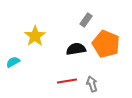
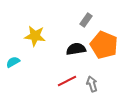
yellow star: rotated 30 degrees counterclockwise
orange pentagon: moved 2 px left, 1 px down
red line: rotated 18 degrees counterclockwise
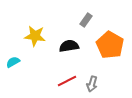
orange pentagon: moved 6 px right; rotated 8 degrees clockwise
black semicircle: moved 7 px left, 3 px up
gray arrow: rotated 147 degrees counterclockwise
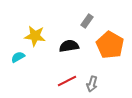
gray rectangle: moved 1 px right, 1 px down
cyan semicircle: moved 5 px right, 5 px up
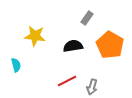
gray rectangle: moved 3 px up
black semicircle: moved 4 px right
cyan semicircle: moved 2 px left, 8 px down; rotated 104 degrees clockwise
gray arrow: moved 3 px down
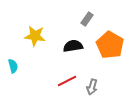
gray rectangle: moved 1 px down
cyan semicircle: moved 3 px left, 1 px down
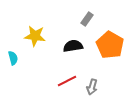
cyan semicircle: moved 8 px up
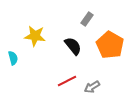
black semicircle: rotated 60 degrees clockwise
gray arrow: rotated 42 degrees clockwise
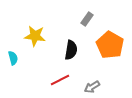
black semicircle: moved 2 px left, 4 px down; rotated 48 degrees clockwise
red line: moved 7 px left, 1 px up
